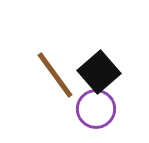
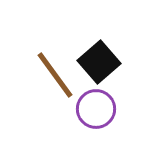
black square: moved 10 px up
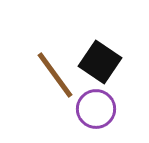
black square: moved 1 px right; rotated 15 degrees counterclockwise
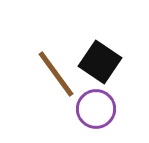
brown line: moved 1 px right, 1 px up
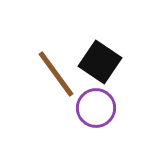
purple circle: moved 1 px up
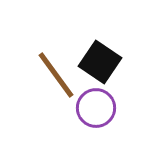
brown line: moved 1 px down
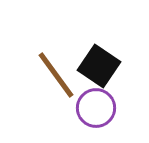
black square: moved 1 px left, 4 px down
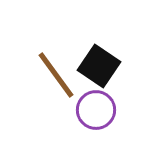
purple circle: moved 2 px down
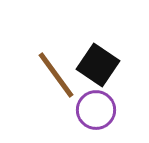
black square: moved 1 px left, 1 px up
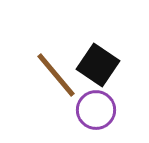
brown line: rotated 4 degrees counterclockwise
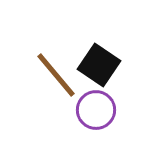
black square: moved 1 px right
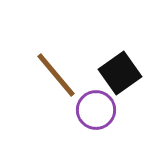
black square: moved 21 px right, 8 px down; rotated 21 degrees clockwise
